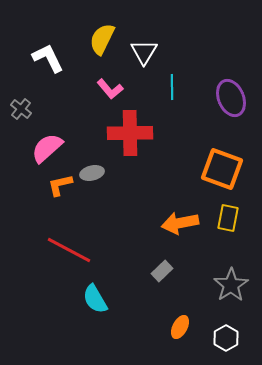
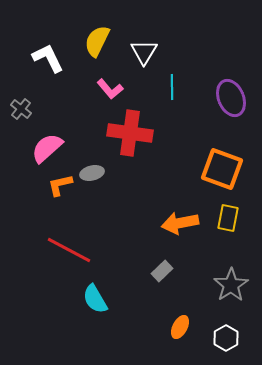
yellow semicircle: moved 5 px left, 2 px down
red cross: rotated 9 degrees clockwise
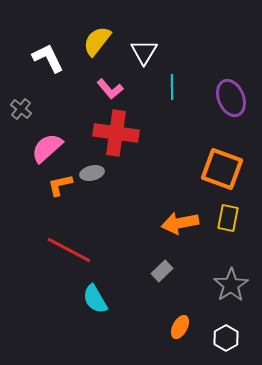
yellow semicircle: rotated 12 degrees clockwise
red cross: moved 14 px left
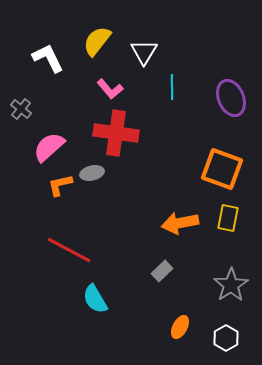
pink semicircle: moved 2 px right, 1 px up
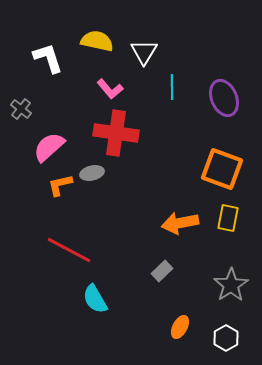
yellow semicircle: rotated 64 degrees clockwise
white L-shape: rotated 8 degrees clockwise
purple ellipse: moved 7 px left
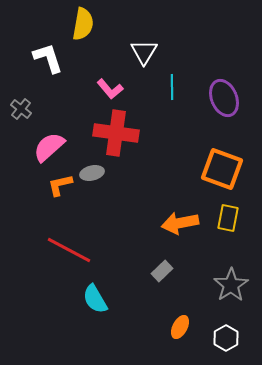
yellow semicircle: moved 14 px left, 17 px up; rotated 88 degrees clockwise
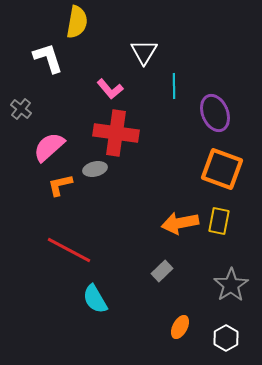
yellow semicircle: moved 6 px left, 2 px up
cyan line: moved 2 px right, 1 px up
purple ellipse: moved 9 px left, 15 px down
gray ellipse: moved 3 px right, 4 px up
yellow rectangle: moved 9 px left, 3 px down
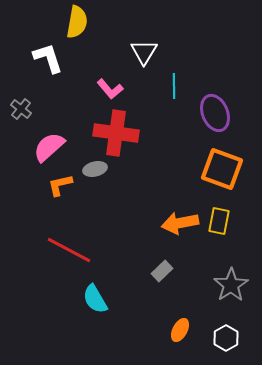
orange ellipse: moved 3 px down
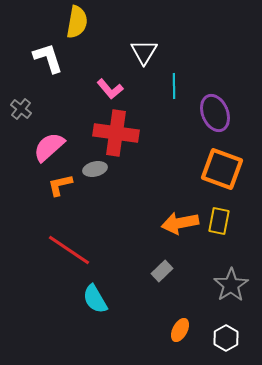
red line: rotated 6 degrees clockwise
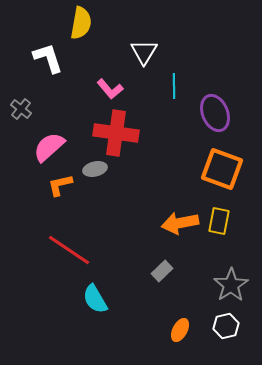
yellow semicircle: moved 4 px right, 1 px down
white hexagon: moved 12 px up; rotated 15 degrees clockwise
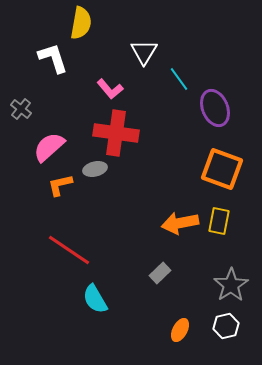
white L-shape: moved 5 px right
cyan line: moved 5 px right, 7 px up; rotated 35 degrees counterclockwise
purple ellipse: moved 5 px up
gray rectangle: moved 2 px left, 2 px down
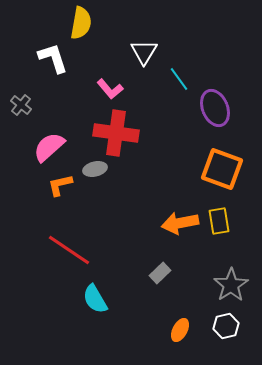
gray cross: moved 4 px up
yellow rectangle: rotated 20 degrees counterclockwise
